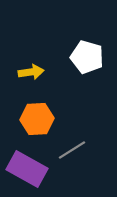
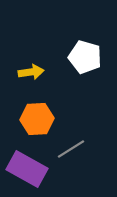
white pentagon: moved 2 px left
gray line: moved 1 px left, 1 px up
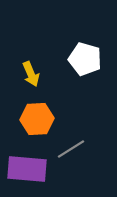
white pentagon: moved 2 px down
yellow arrow: moved 2 px down; rotated 75 degrees clockwise
purple rectangle: rotated 24 degrees counterclockwise
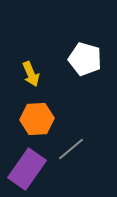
gray line: rotated 8 degrees counterclockwise
purple rectangle: rotated 60 degrees counterclockwise
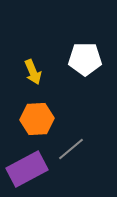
white pentagon: rotated 16 degrees counterclockwise
yellow arrow: moved 2 px right, 2 px up
purple rectangle: rotated 27 degrees clockwise
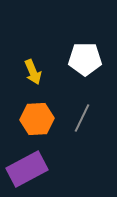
gray line: moved 11 px right, 31 px up; rotated 24 degrees counterclockwise
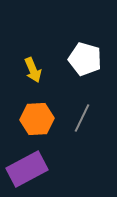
white pentagon: rotated 16 degrees clockwise
yellow arrow: moved 2 px up
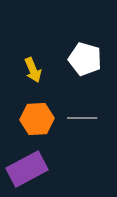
gray line: rotated 64 degrees clockwise
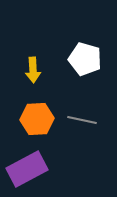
yellow arrow: rotated 20 degrees clockwise
gray line: moved 2 px down; rotated 12 degrees clockwise
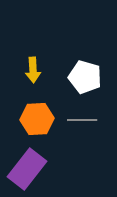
white pentagon: moved 18 px down
gray line: rotated 12 degrees counterclockwise
purple rectangle: rotated 24 degrees counterclockwise
